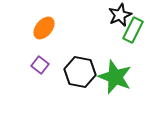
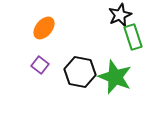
green rectangle: moved 7 px down; rotated 45 degrees counterclockwise
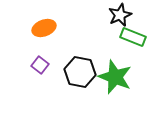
orange ellipse: rotated 30 degrees clockwise
green rectangle: rotated 50 degrees counterclockwise
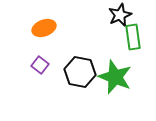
green rectangle: rotated 60 degrees clockwise
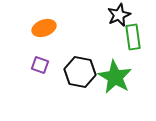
black star: moved 1 px left
purple square: rotated 18 degrees counterclockwise
green star: rotated 8 degrees clockwise
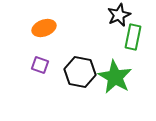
green rectangle: rotated 20 degrees clockwise
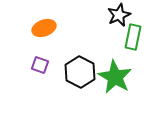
black hexagon: rotated 16 degrees clockwise
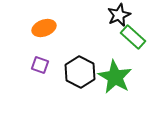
green rectangle: rotated 60 degrees counterclockwise
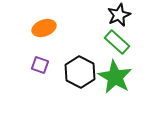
green rectangle: moved 16 px left, 5 px down
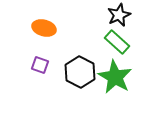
orange ellipse: rotated 35 degrees clockwise
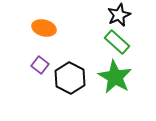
purple square: rotated 18 degrees clockwise
black hexagon: moved 10 px left, 6 px down
